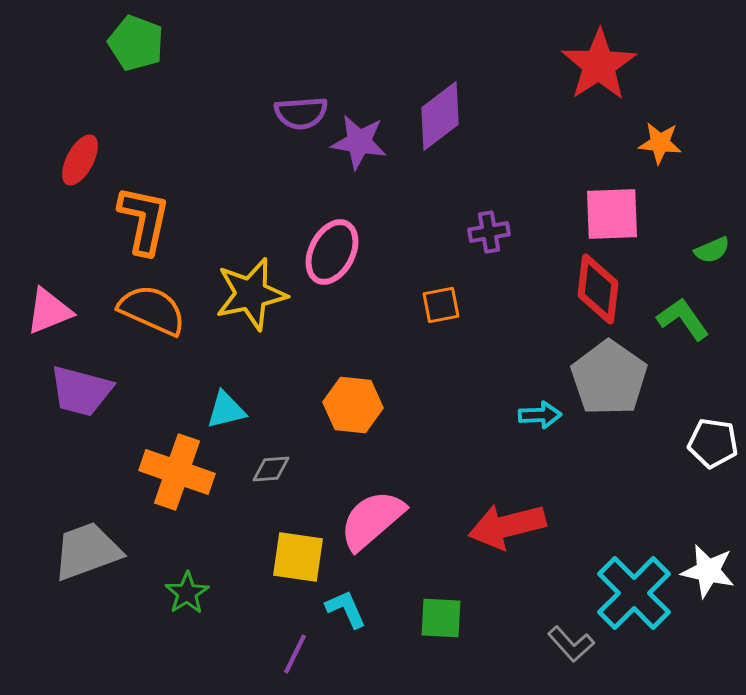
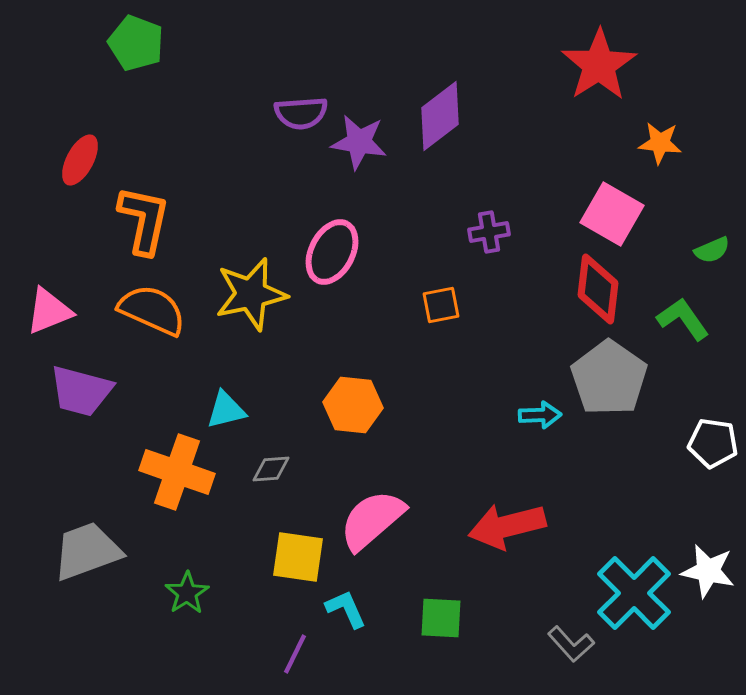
pink square: rotated 32 degrees clockwise
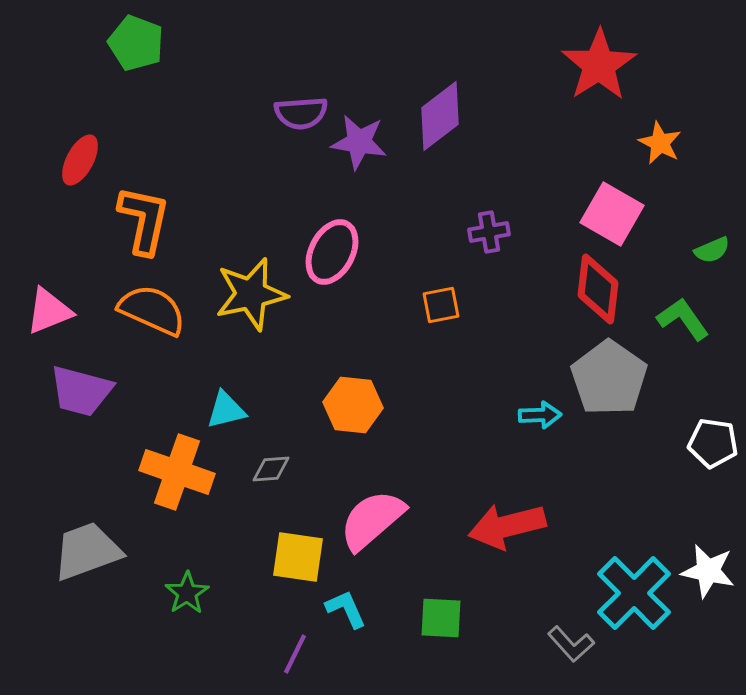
orange star: rotated 21 degrees clockwise
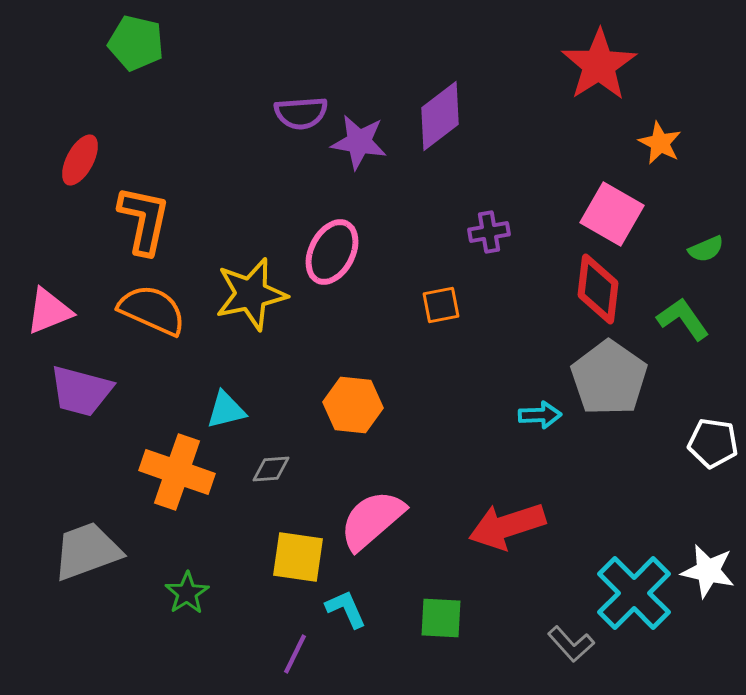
green pentagon: rotated 8 degrees counterclockwise
green semicircle: moved 6 px left, 1 px up
red arrow: rotated 4 degrees counterclockwise
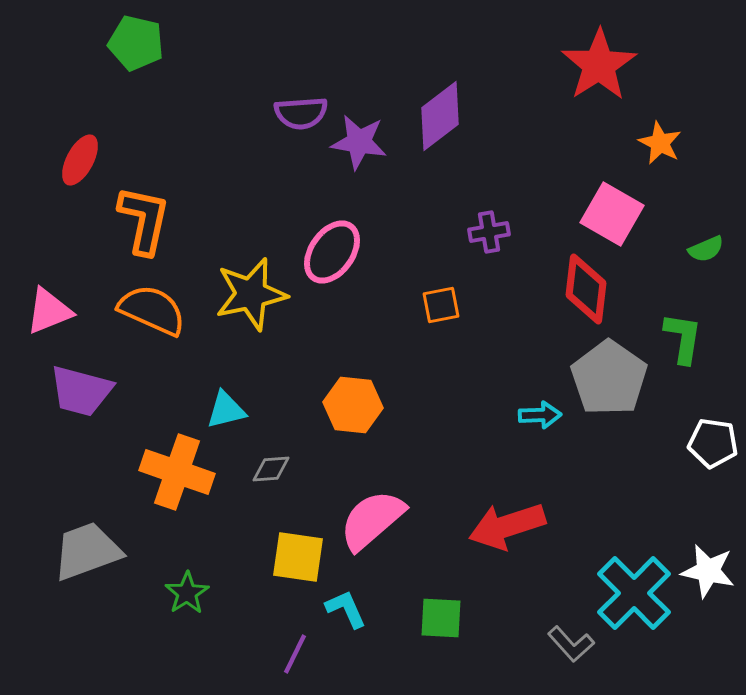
pink ellipse: rotated 8 degrees clockwise
red diamond: moved 12 px left
green L-shape: moved 19 px down; rotated 44 degrees clockwise
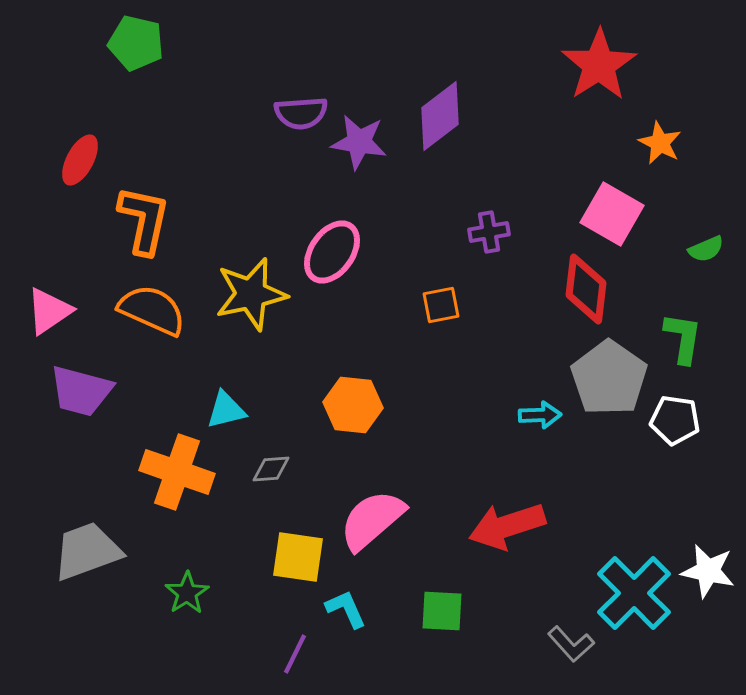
pink triangle: rotated 12 degrees counterclockwise
white pentagon: moved 38 px left, 23 px up
green square: moved 1 px right, 7 px up
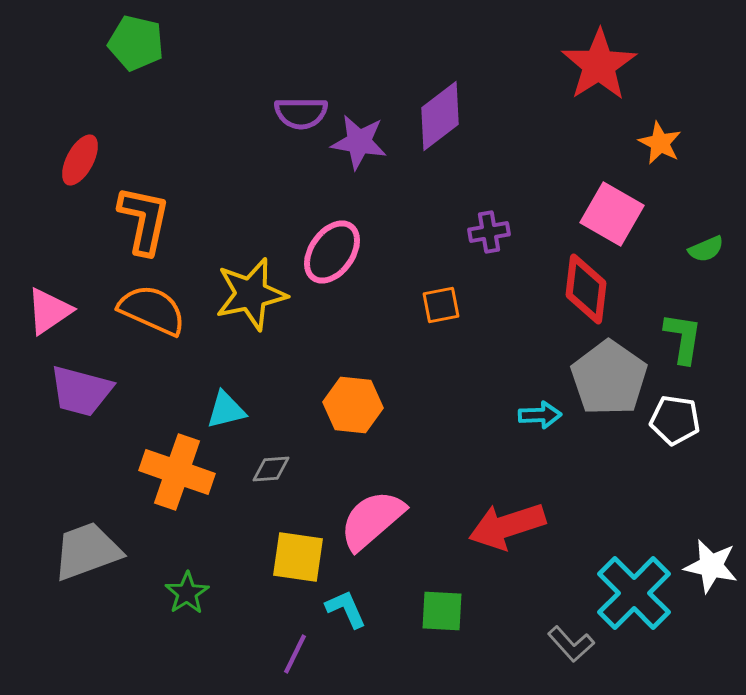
purple semicircle: rotated 4 degrees clockwise
white star: moved 3 px right, 5 px up
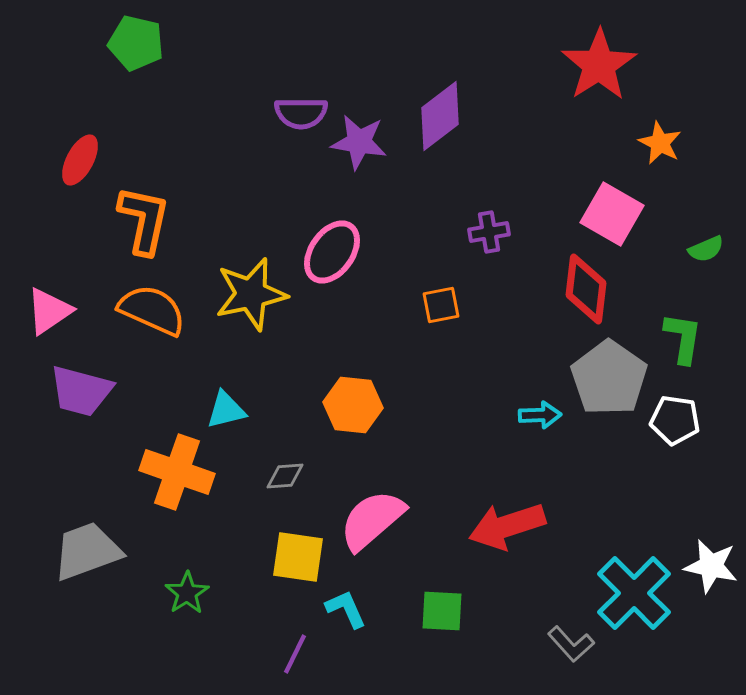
gray diamond: moved 14 px right, 7 px down
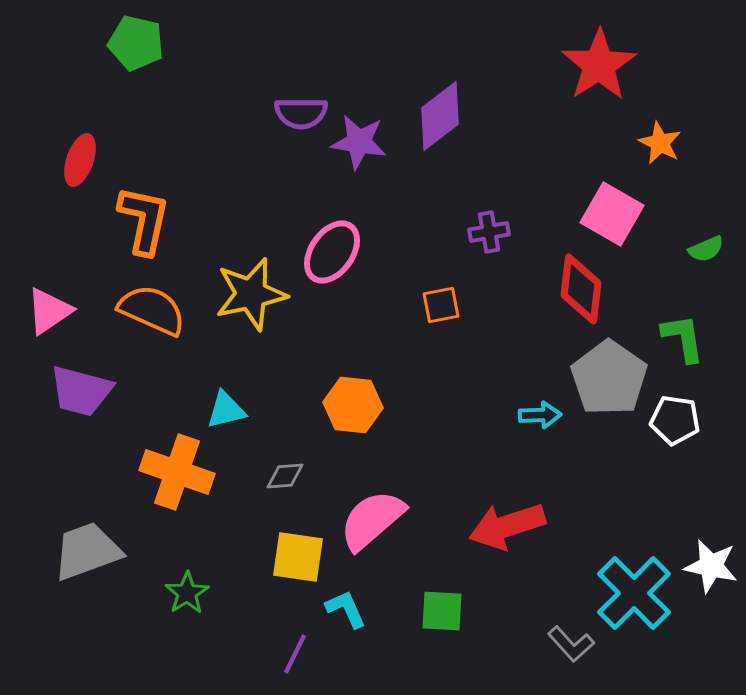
red ellipse: rotated 9 degrees counterclockwise
red diamond: moved 5 px left
green L-shape: rotated 18 degrees counterclockwise
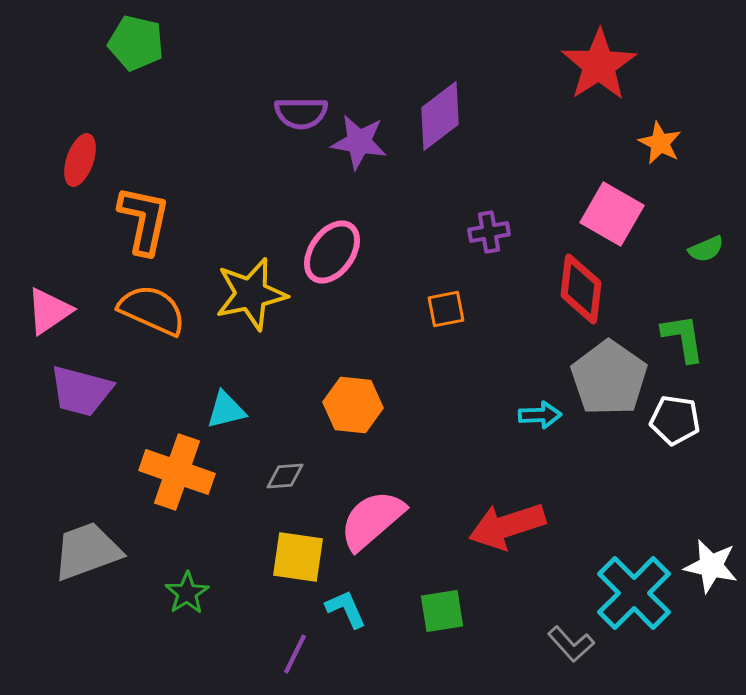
orange square: moved 5 px right, 4 px down
green square: rotated 12 degrees counterclockwise
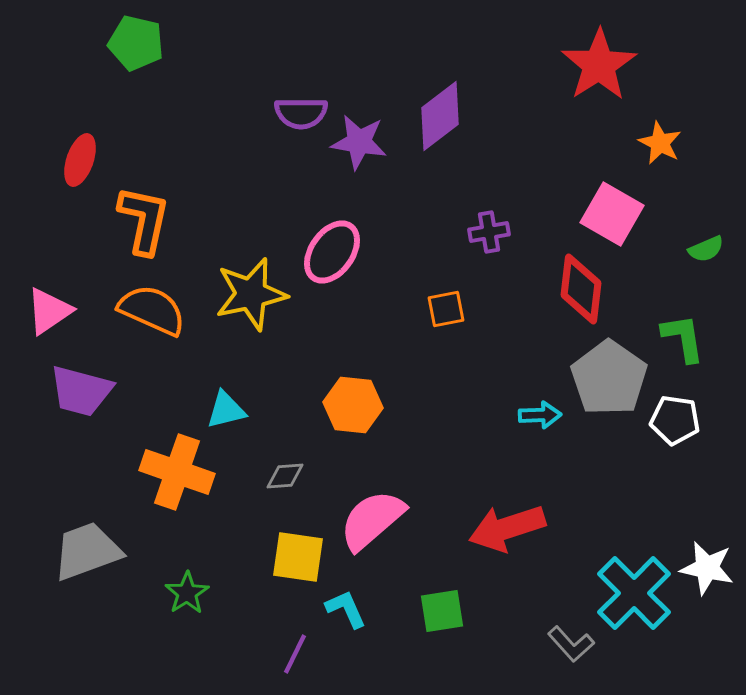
red arrow: moved 2 px down
white star: moved 4 px left, 2 px down
